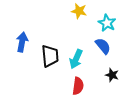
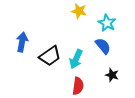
black trapezoid: rotated 60 degrees clockwise
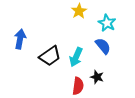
yellow star: rotated 28 degrees clockwise
blue arrow: moved 2 px left, 3 px up
cyan arrow: moved 2 px up
black star: moved 15 px left, 2 px down
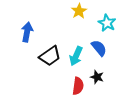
blue arrow: moved 7 px right, 7 px up
blue semicircle: moved 4 px left, 2 px down
cyan arrow: moved 1 px up
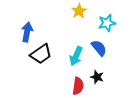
cyan star: rotated 30 degrees clockwise
black trapezoid: moved 9 px left, 2 px up
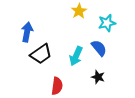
black star: moved 1 px right
red semicircle: moved 21 px left
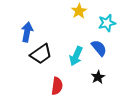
black star: rotated 24 degrees clockwise
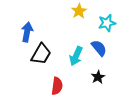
black trapezoid: rotated 25 degrees counterclockwise
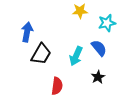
yellow star: moved 1 px right; rotated 28 degrees clockwise
